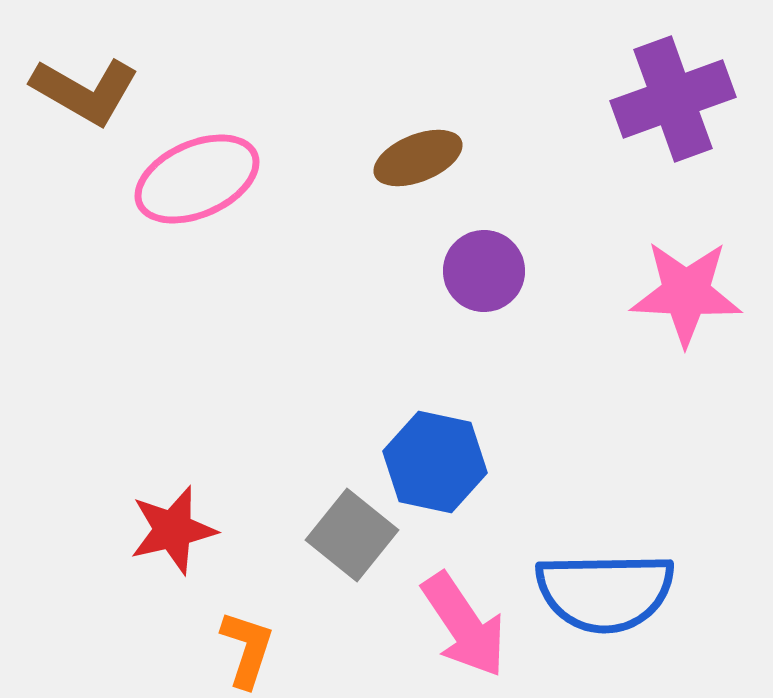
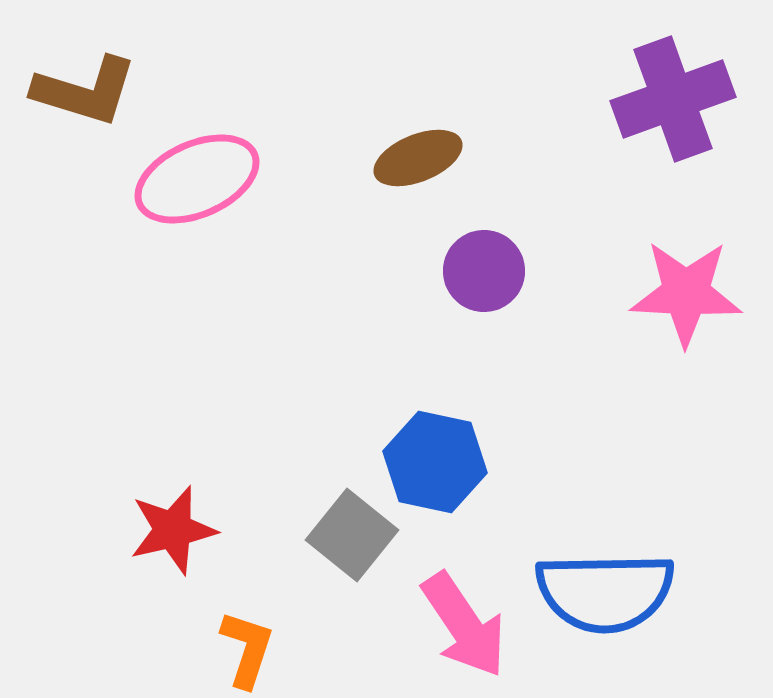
brown L-shape: rotated 13 degrees counterclockwise
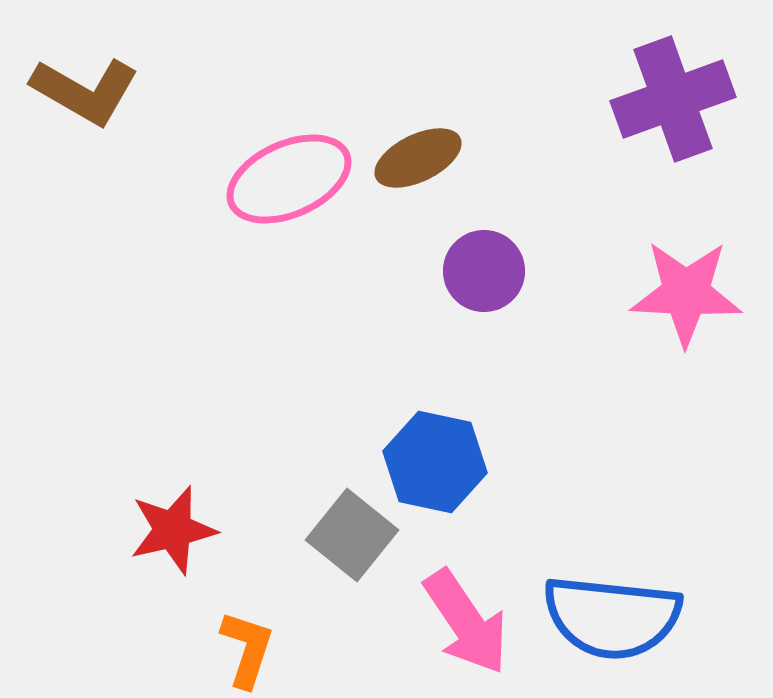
brown L-shape: rotated 13 degrees clockwise
brown ellipse: rotated 4 degrees counterclockwise
pink ellipse: moved 92 px right
blue semicircle: moved 7 px right, 25 px down; rotated 7 degrees clockwise
pink arrow: moved 2 px right, 3 px up
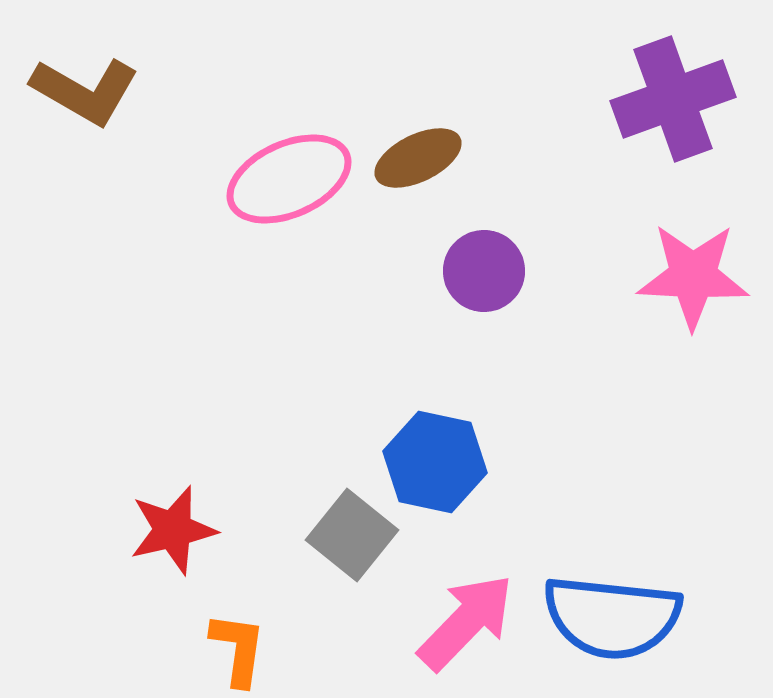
pink star: moved 7 px right, 17 px up
pink arrow: rotated 102 degrees counterclockwise
orange L-shape: moved 9 px left; rotated 10 degrees counterclockwise
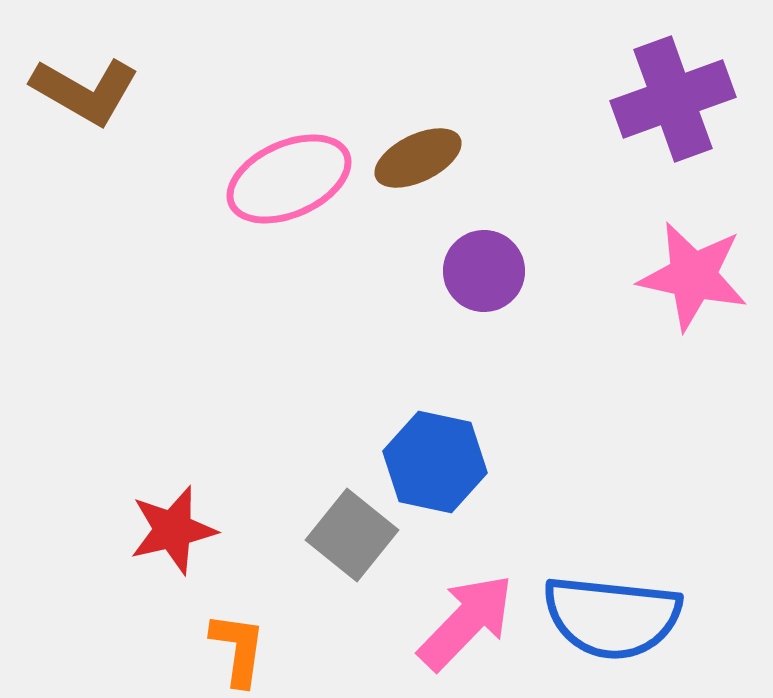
pink star: rotated 9 degrees clockwise
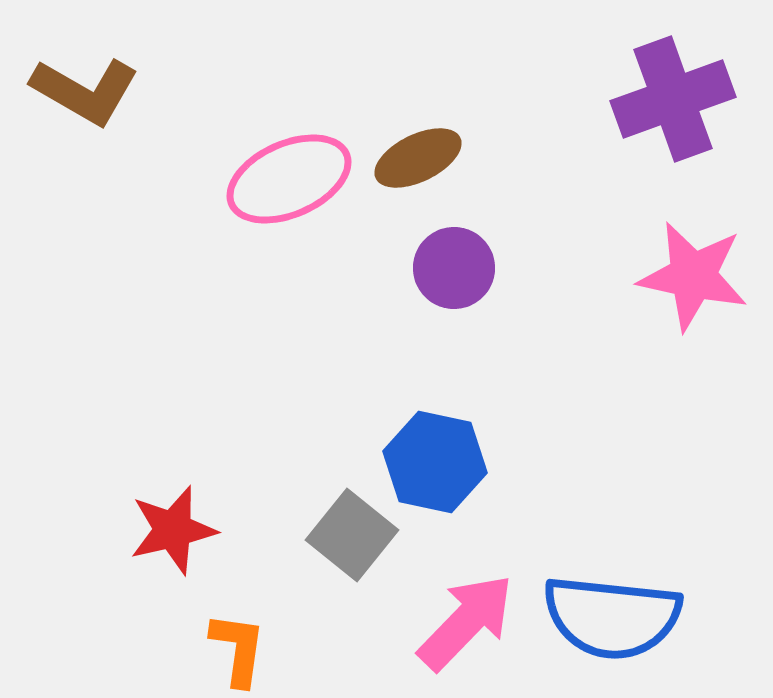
purple circle: moved 30 px left, 3 px up
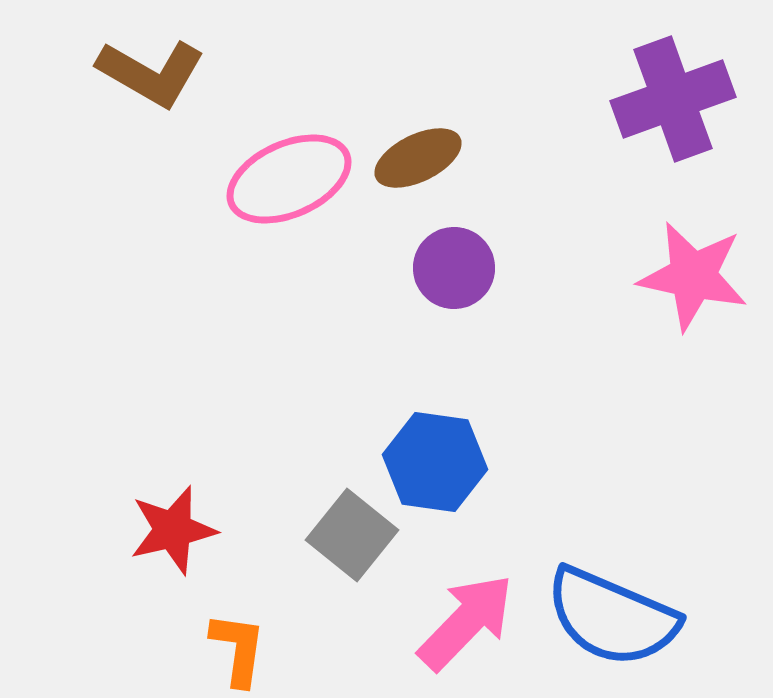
brown L-shape: moved 66 px right, 18 px up
blue hexagon: rotated 4 degrees counterclockwise
blue semicircle: rotated 17 degrees clockwise
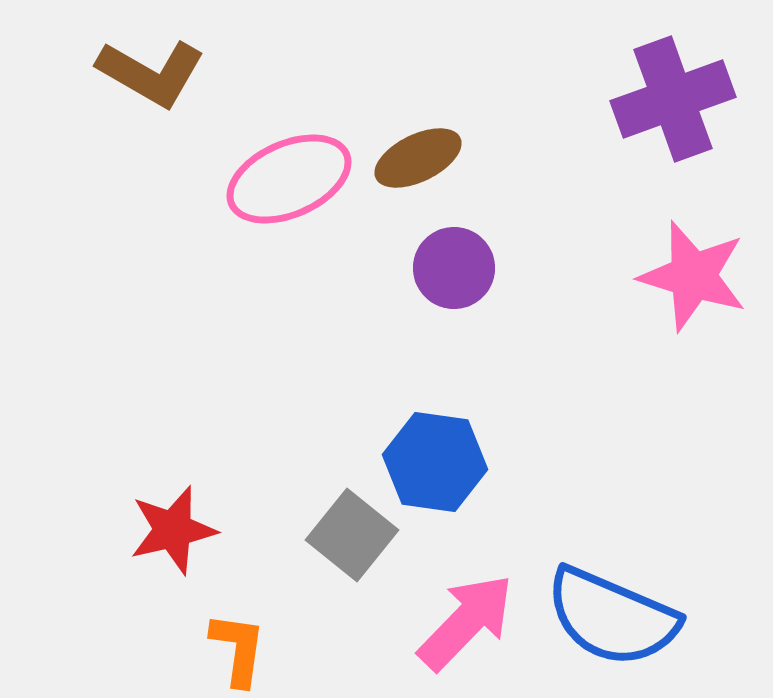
pink star: rotated 5 degrees clockwise
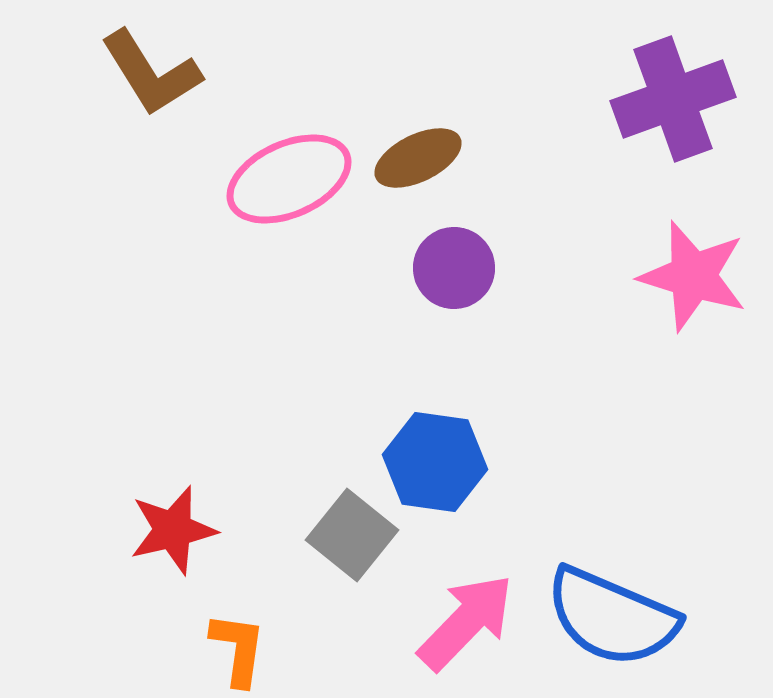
brown L-shape: rotated 28 degrees clockwise
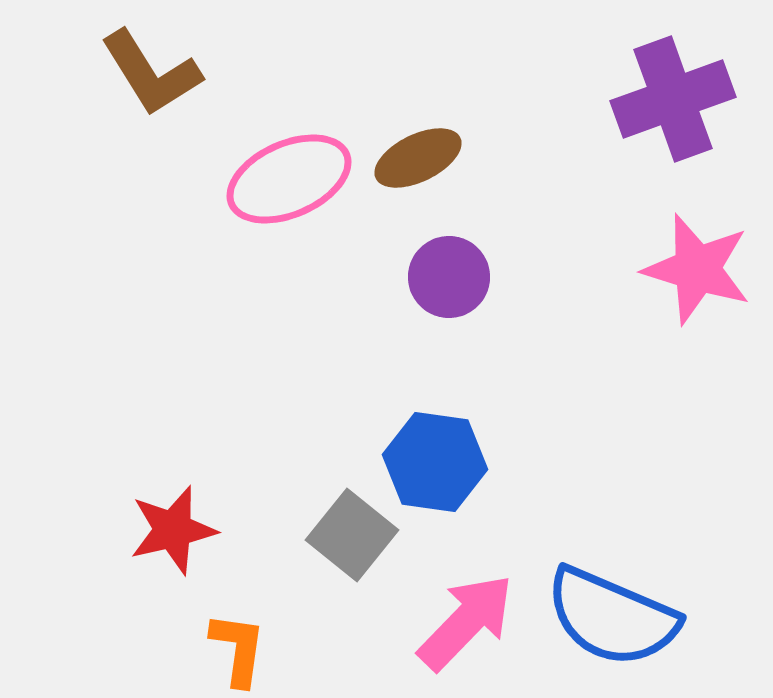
purple circle: moved 5 px left, 9 px down
pink star: moved 4 px right, 7 px up
